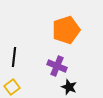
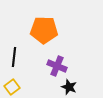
orange pentagon: moved 22 px left; rotated 20 degrees clockwise
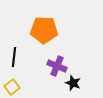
black star: moved 4 px right, 4 px up
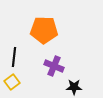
purple cross: moved 3 px left
black star: moved 1 px right, 4 px down; rotated 21 degrees counterclockwise
yellow square: moved 5 px up
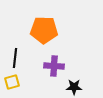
black line: moved 1 px right, 1 px down
purple cross: rotated 18 degrees counterclockwise
yellow square: rotated 21 degrees clockwise
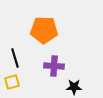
black line: rotated 24 degrees counterclockwise
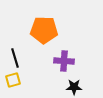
purple cross: moved 10 px right, 5 px up
yellow square: moved 1 px right, 2 px up
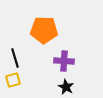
black star: moved 8 px left; rotated 28 degrees clockwise
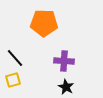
orange pentagon: moved 7 px up
black line: rotated 24 degrees counterclockwise
